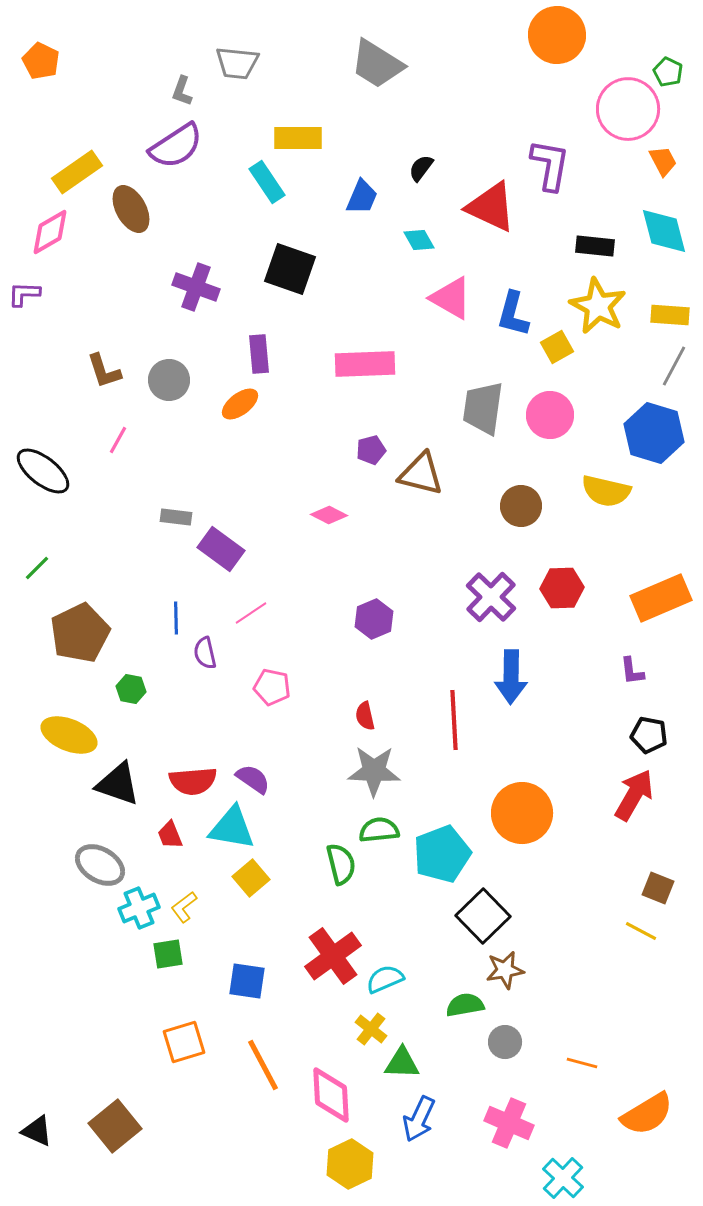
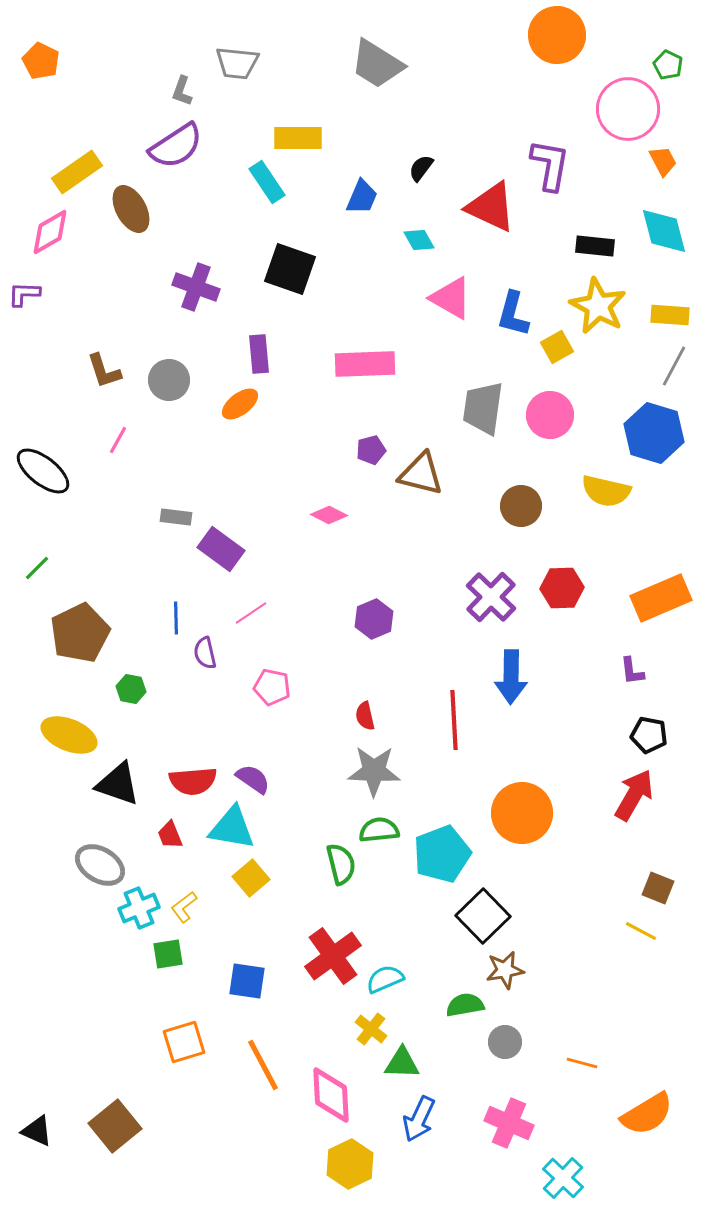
green pentagon at (668, 72): moved 7 px up
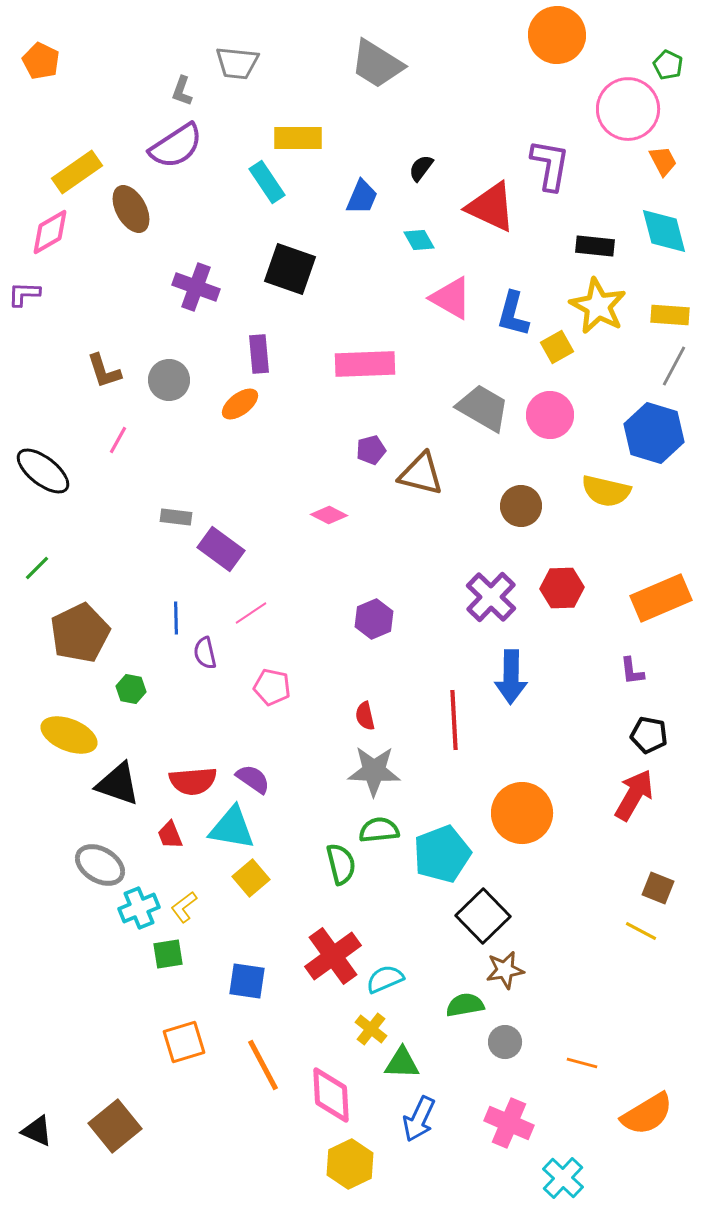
gray trapezoid at (483, 408): rotated 112 degrees clockwise
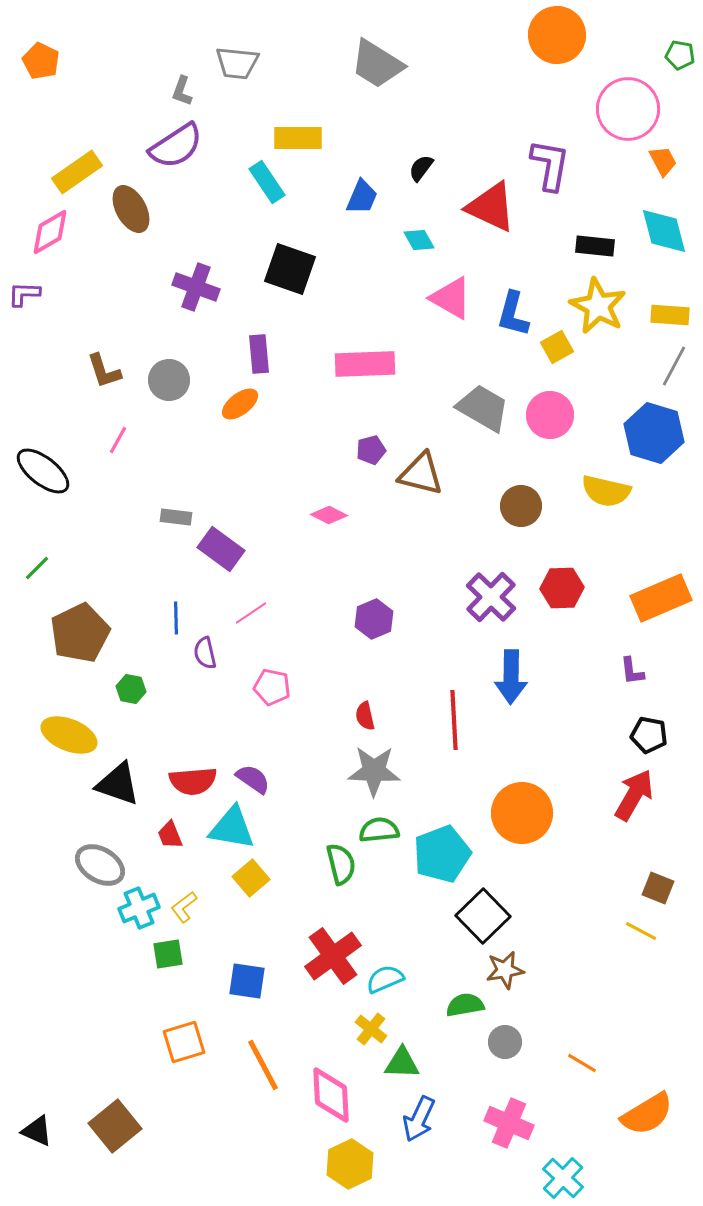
green pentagon at (668, 65): moved 12 px right, 10 px up; rotated 16 degrees counterclockwise
orange line at (582, 1063): rotated 16 degrees clockwise
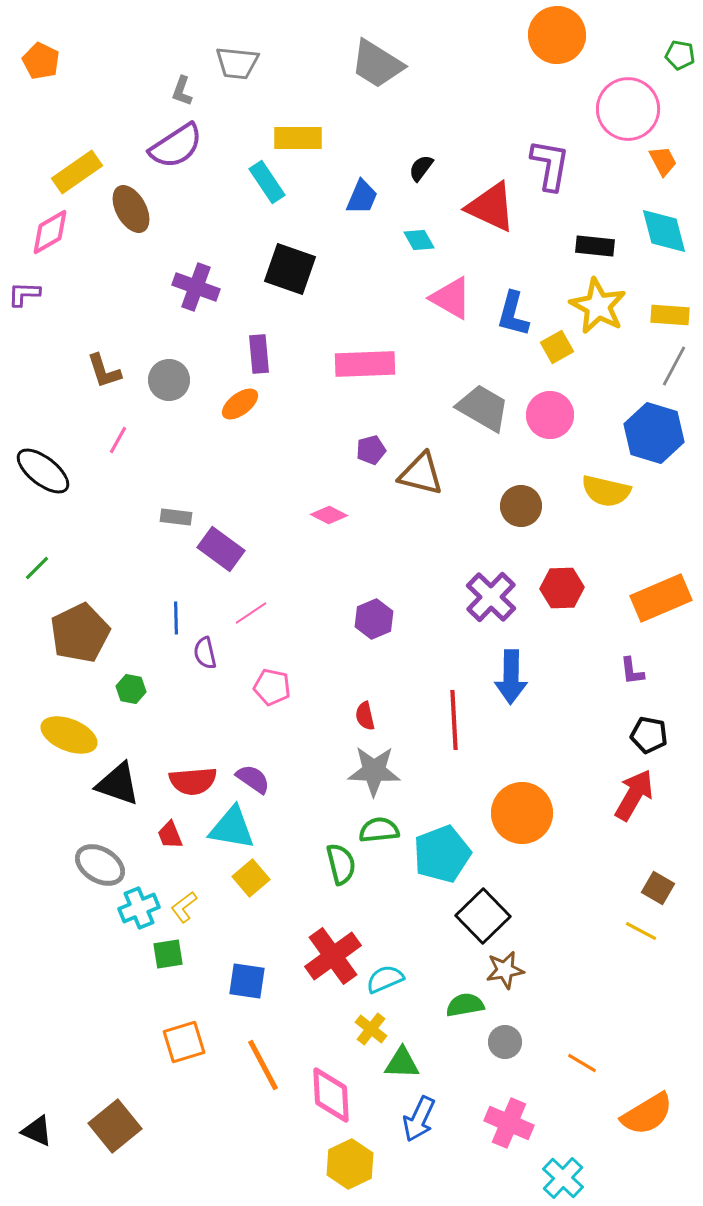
brown square at (658, 888): rotated 8 degrees clockwise
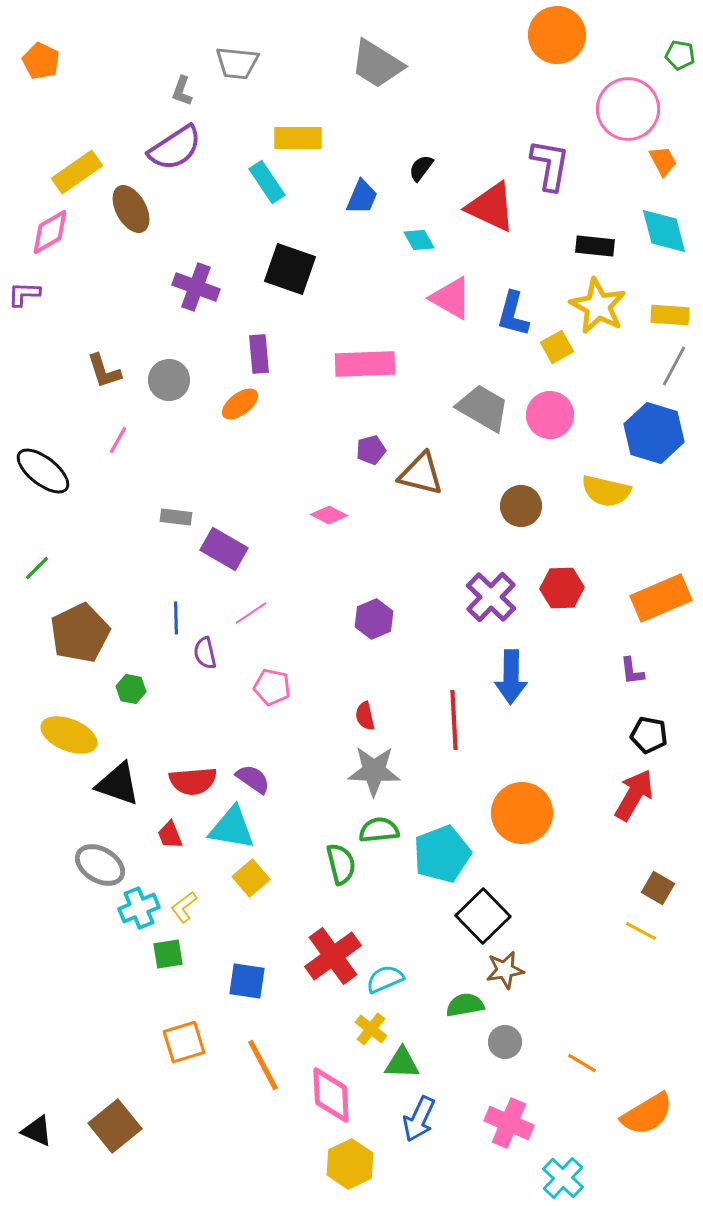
purple semicircle at (176, 146): moved 1 px left, 2 px down
purple rectangle at (221, 549): moved 3 px right; rotated 6 degrees counterclockwise
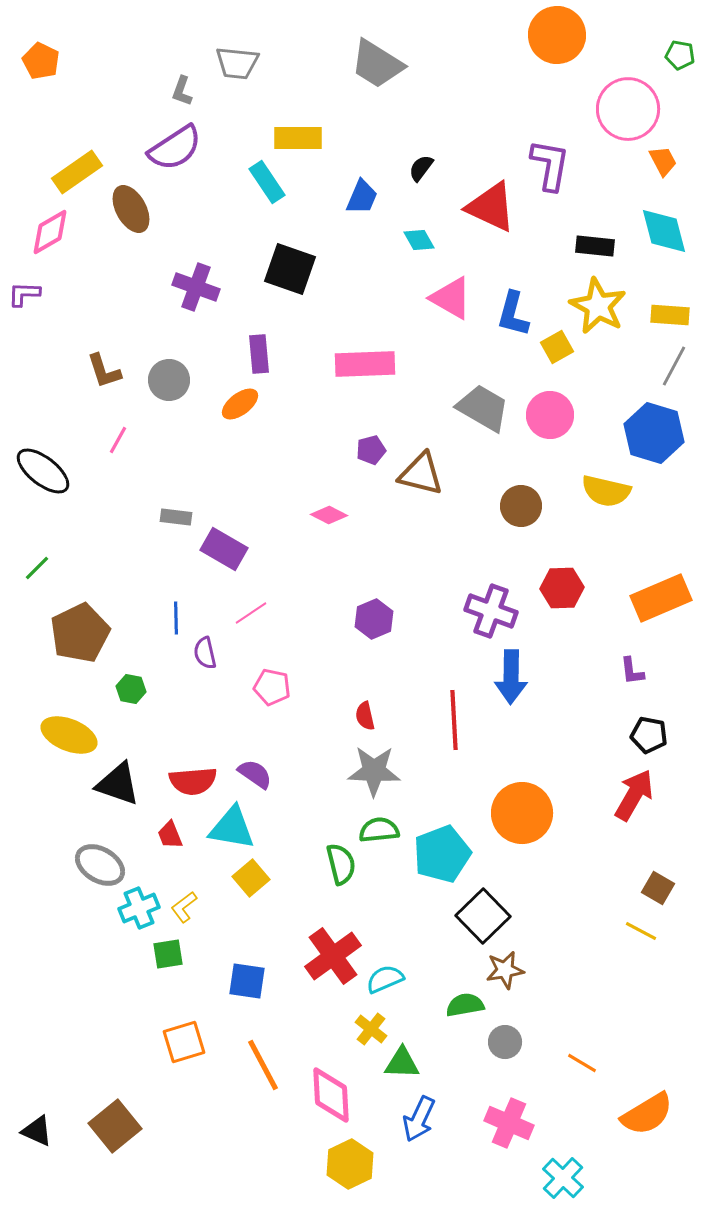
purple cross at (491, 597): moved 14 px down; rotated 24 degrees counterclockwise
purple semicircle at (253, 779): moved 2 px right, 5 px up
